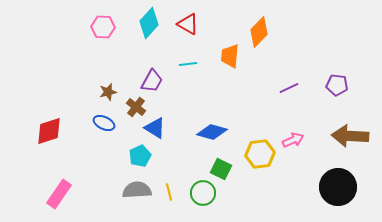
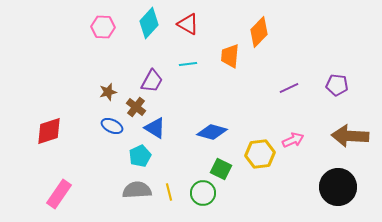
blue ellipse: moved 8 px right, 3 px down
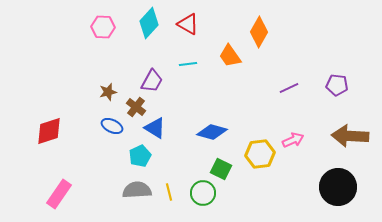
orange diamond: rotated 16 degrees counterclockwise
orange trapezoid: rotated 40 degrees counterclockwise
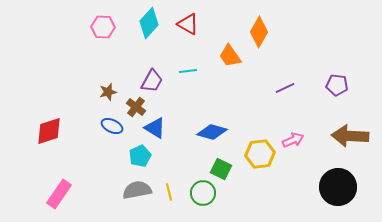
cyan line: moved 7 px down
purple line: moved 4 px left
gray semicircle: rotated 8 degrees counterclockwise
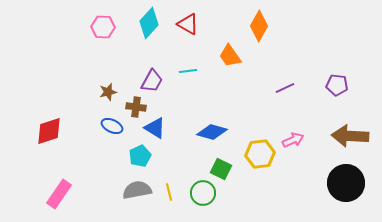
orange diamond: moved 6 px up
brown cross: rotated 30 degrees counterclockwise
black circle: moved 8 px right, 4 px up
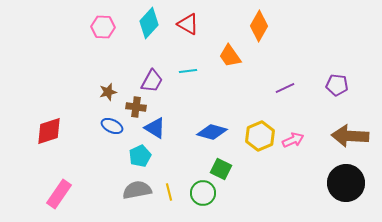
yellow hexagon: moved 18 px up; rotated 16 degrees counterclockwise
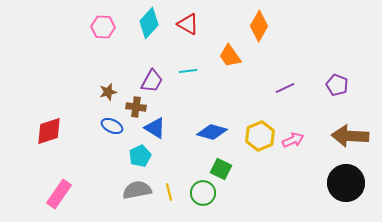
purple pentagon: rotated 15 degrees clockwise
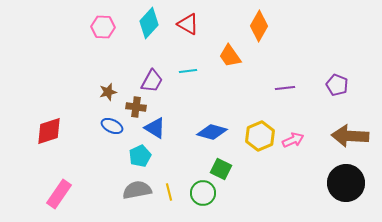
purple line: rotated 18 degrees clockwise
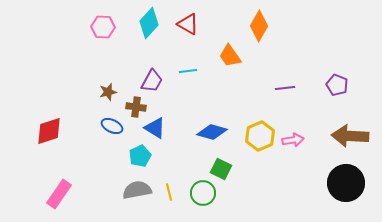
pink arrow: rotated 15 degrees clockwise
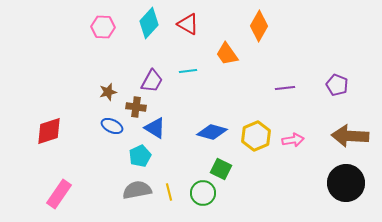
orange trapezoid: moved 3 px left, 2 px up
yellow hexagon: moved 4 px left
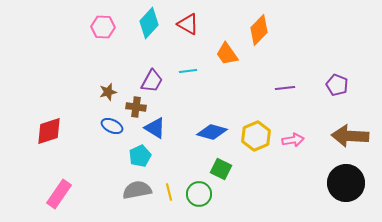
orange diamond: moved 4 px down; rotated 16 degrees clockwise
green circle: moved 4 px left, 1 px down
